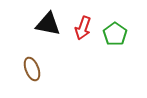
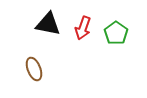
green pentagon: moved 1 px right, 1 px up
brown ellipse: moved 2 px right
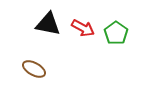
red arrow: rotated 80 degrees counterclockwise
brown ellipse: rotated 40 degrees counterclockwise
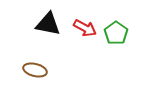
red arrow: moved 2 px right
brown ellipse: moved 1 px right, 1 px down; rotated 15 degrees counterclockwise
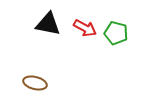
green pentagon: rotated 20 degrees counterclockwise
brown ellipse: moved 13 px down
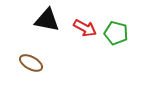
black triangle: moved 1 px left, 4 px up
brown ellipse: moved 4 px left, 20 px up; rotated 15 degrees clockwise
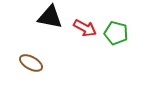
black triangle: moved 3 px right, 3 px up
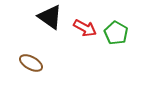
black triangle: rotated 24 degrees clockwise
green pentagon: rotated 15 degrees clockwise
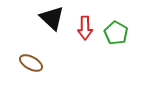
black triangle: moved 2 px right, 1 px down; rotated 8 degrees clockwise
red arrow: rotated 60 degrees clockwise
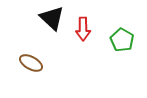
red arrow: moved 2 px left, 1 px down
green pentagon: moved 6 px right, 7 px down
